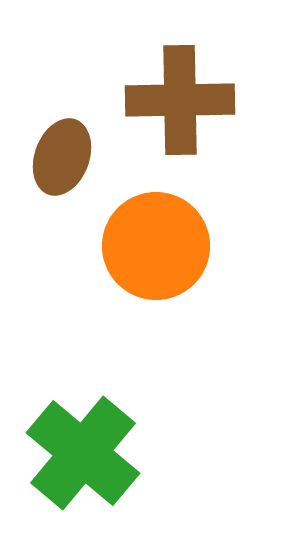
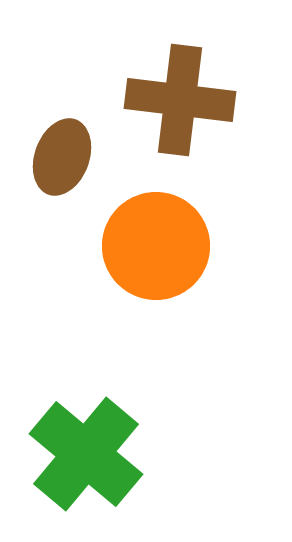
brown cross: rotated 8 degrees clockwise
green cross: moved 3 px right, 1 px down
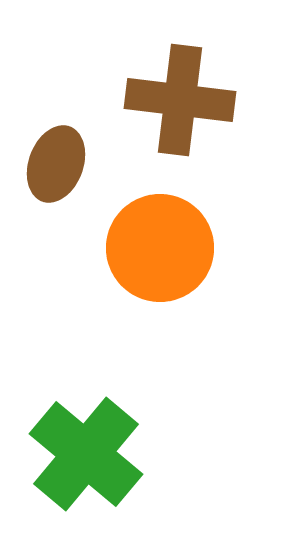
brown ellipse: moved 6 px left, 7 px down
orange circle: moved 4 px right, 2 px down
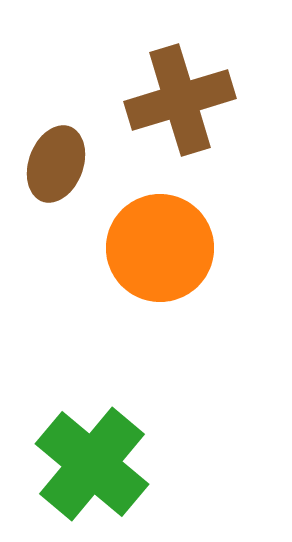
brown cross: rotated 24 degrees counterclockwise
green cross: moved 6 px right, 10 px down
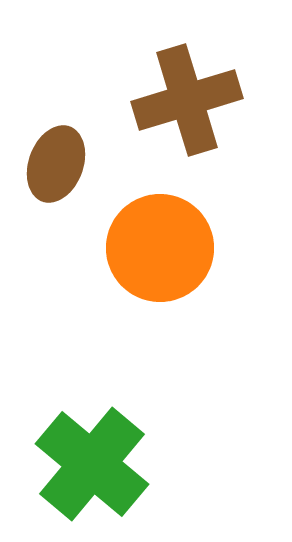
brown cross: moved 7 px right
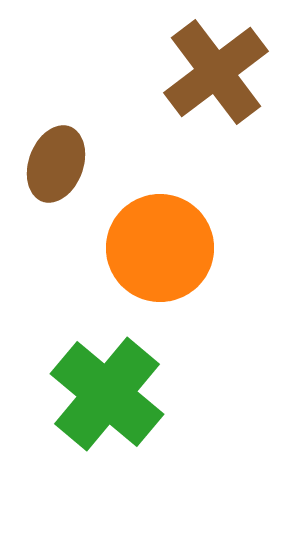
brown cross: moved 29 px right, 28 px up; rotated 20 degrees counterclockwise
green cross: moved 15 px right, 70 px up
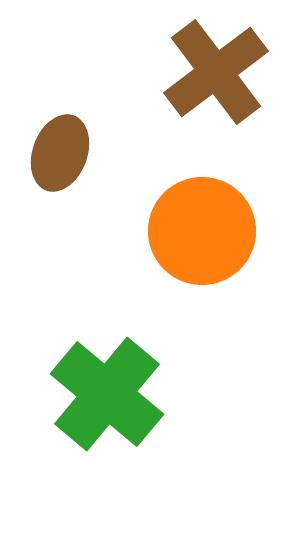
brown ellipse: moved 4 px right, 11 px up
orange circle: moved 42 px right, 17 px up
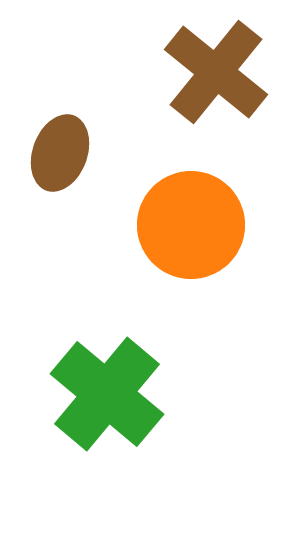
brown cross: rotated 14 degrees counterclockwise
orange circle: moved 11 px left, 6 px up
